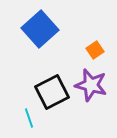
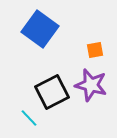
blue square: rotated 12 degrees counterclockwise
orange square: rotated 24 degrees clockwise
cyan line: rotated 24 degrees counterclockwise
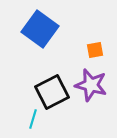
cyan line: moved 4 px right, 1 px down; rotated 60 degrees clockwise
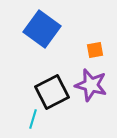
blue square: moved 2 px right
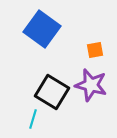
black square: rotated 32 degrees counterclockwise
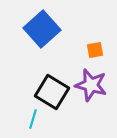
blue square: rotated 12 degrees clockwise
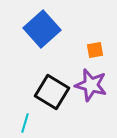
cyan line: moved 8 px left, 4 px down
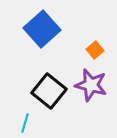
orange square: rotated 30 degrees counterclockwise
black square: moved 3 px left, 1 px up; rotated 8 degrees clockwise
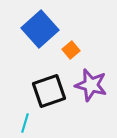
blue square: moved 2 px left
orange square: moved 24 px left
black square: rotated 32 degrees clockwise
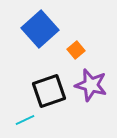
orange square: moved 5 px right
cyan line: moved 3 px up; rotated 48 degrees clockwise
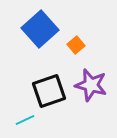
orange square: moved 5 px up
